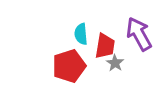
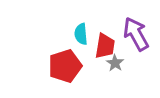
purple arrow: moved 3 px left
red pentagon: moved 4 px left
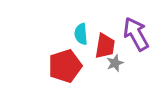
gray star: rotated 18 degrees clockwise
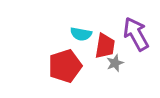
cyan semicircle: rotated 75 degrees counterclockwise
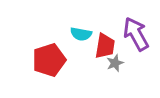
red pentagon: moved 16 px left, 6 px up
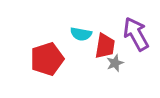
red pentagon: moved 2 px left, 1 px up
